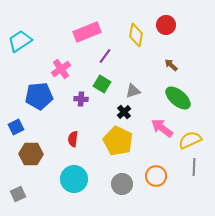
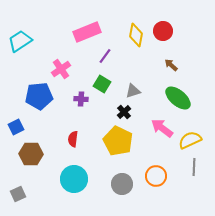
red circle: moved 3 px left, 6 px down
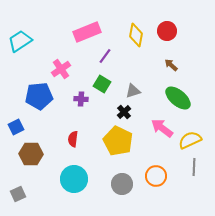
red circle: moved 4 px right
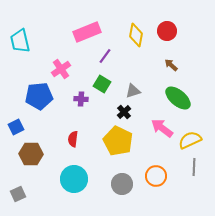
cyan trapezoid: rotated 70 degrees counterclockwise
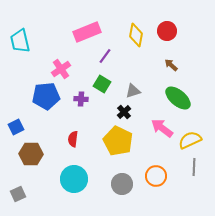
blue pentagon: moved 7 px right
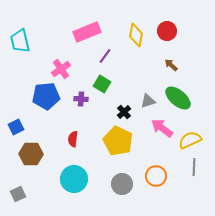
gray triangle: moved 15 px right, 10 px down
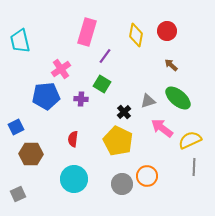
pink rectangle: rotated 52 degrees counterclockwise
orange circle: moved 9 px left
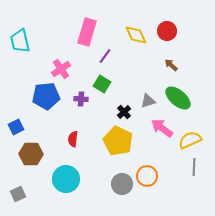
yellow diamond: rotated 35 degrees counterclockwise
cyan circle: moved 8 px left
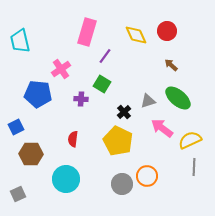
blue pentagon: moved 8 px left, 2 px up; rotated 12 degrees clockwise
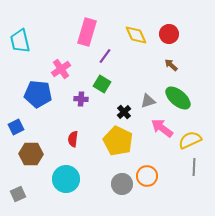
red circle: moved 2 px right, 3 px down
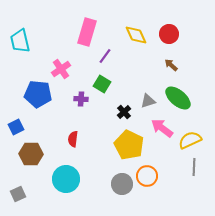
yellow pentagon: moved 11 px right, 4 px down
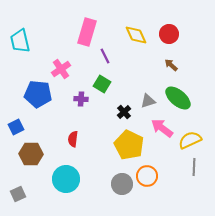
purple line: rotated 63 degrees counterclockwise
